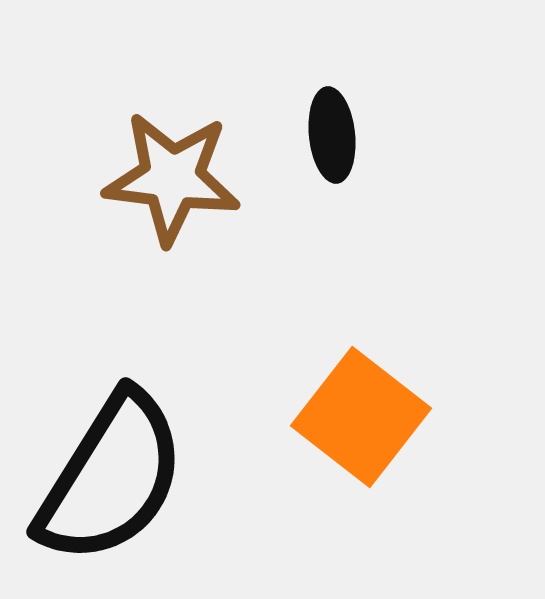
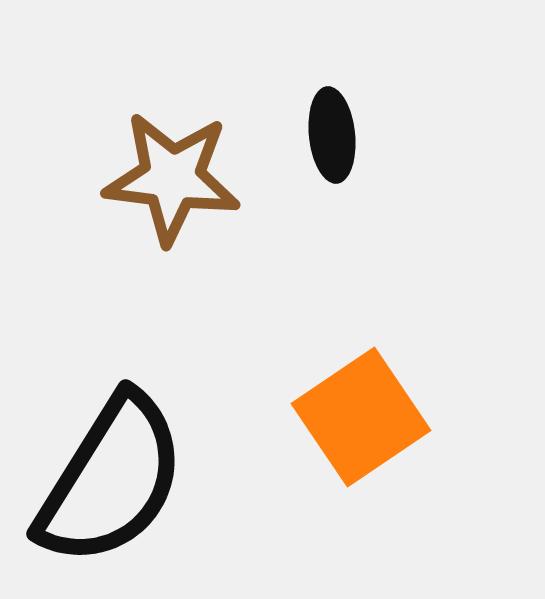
orange square: rotated 18 degrees clockwise
black semicircle: moved 2 px down
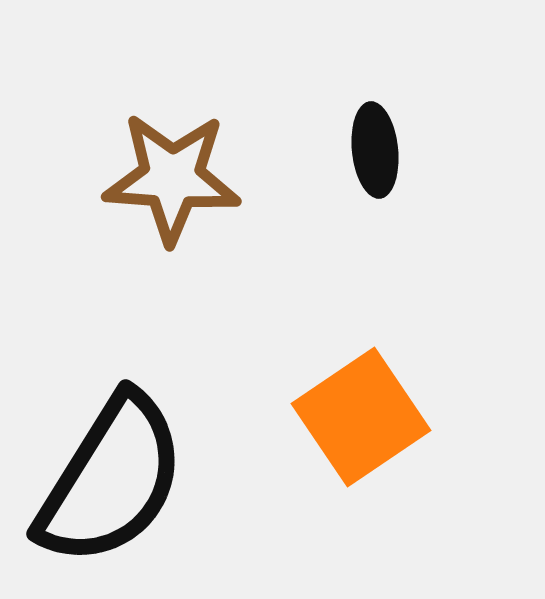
black ellipse: moved 43 px right, 15 px down
brown star: rotated 3 degrees counterclockwise
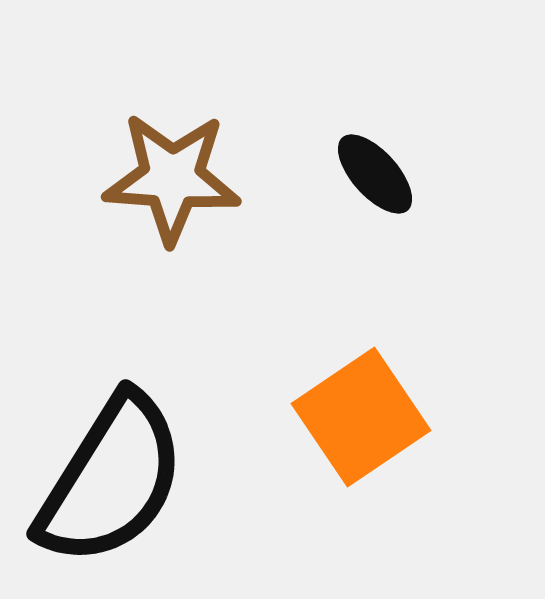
black ellipse: moved 24 px down; rotated 36 degrees counterclockwise
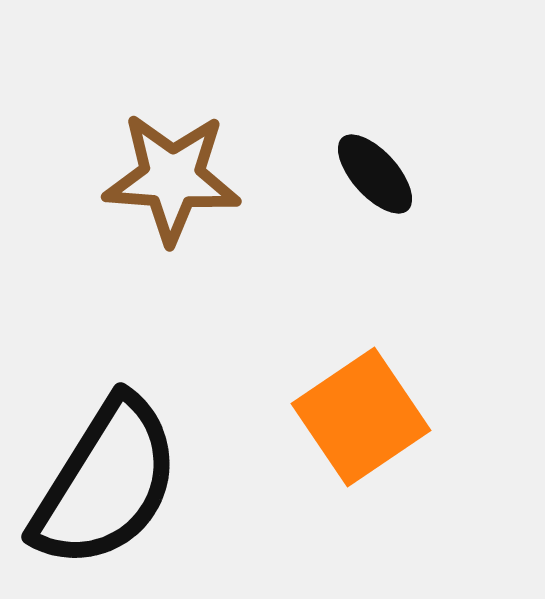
black semicircle: moved 5 px left, 3 px down
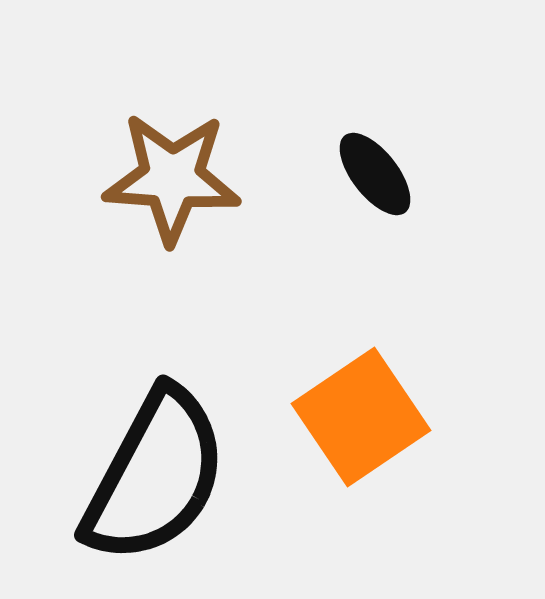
black ellipse: rotated 4 degrees clockwise
black semicircle: moved 49 px right, 7 px up; rotated 4 degrees counterclockwise
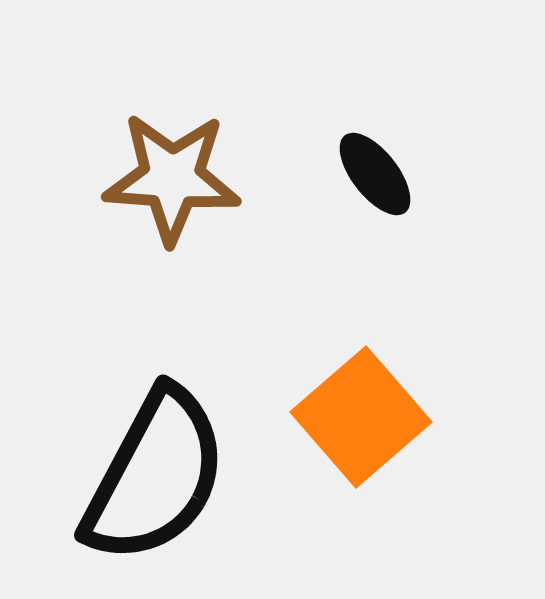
orange square: rotated 7 degrees counterclockwise
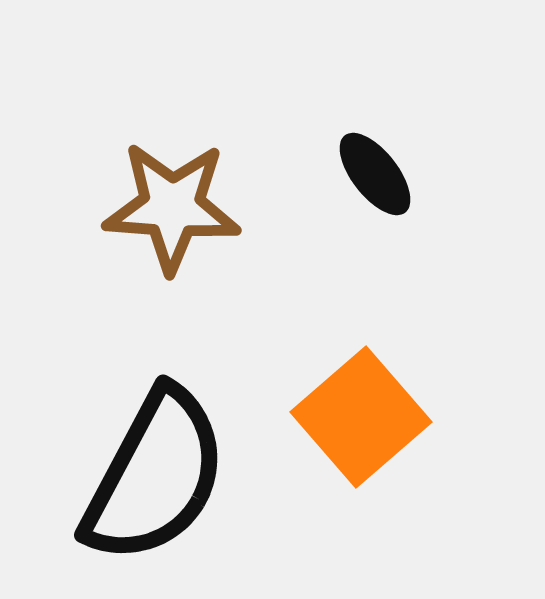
brown star: moved 29 px down
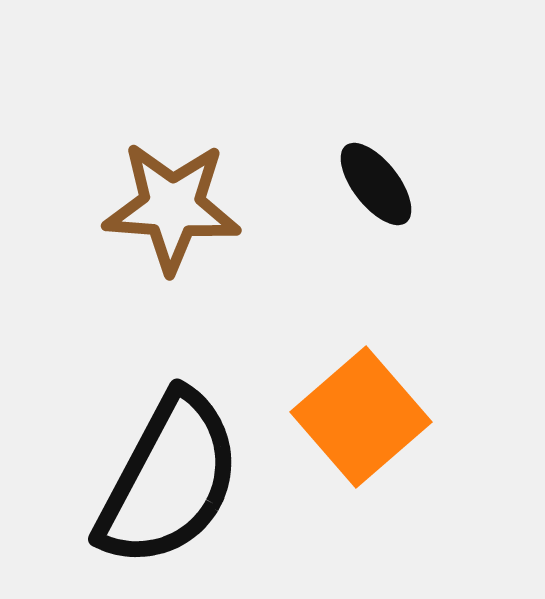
black ellipse: moved 1 px right, 10 px down
black semicircle: moved 14 px right, 4 px down
